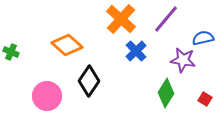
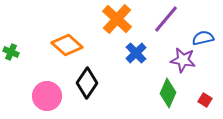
orange cross: moved 4 px left
blue cross: moved 2 px down
black diamond: moved 2 px left, 2 px down
green diamond: moved 2 px right; rotated 8 degrees counterclockwise
red square: moved 1 px down
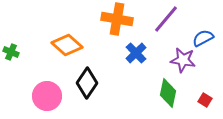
orange cross: rotated 32 degrees counterclockwise
blue semicircle: rotated 15 degrees counterclockwise
green diamond: rotated 12 degrees counterclockwise
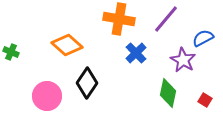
orange cross: moved 2 px right
purple star: rotated 20 degrees clockwise
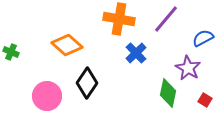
purple star: moved 5 px right, 8 px down
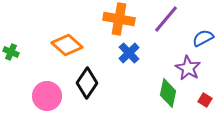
blue cross: moved 7 px left
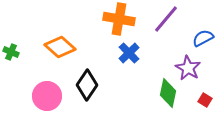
orange diamond: moved 7 px left, 2 px down
black diamond: moved 2 px down
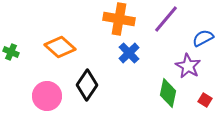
purple star: moved 2 px up
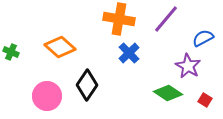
green diamond: rotated 68 degrees counterclockwise
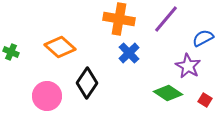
black diamond: moved 2 px up
